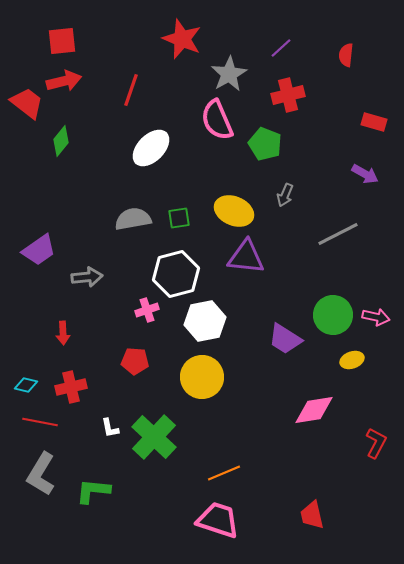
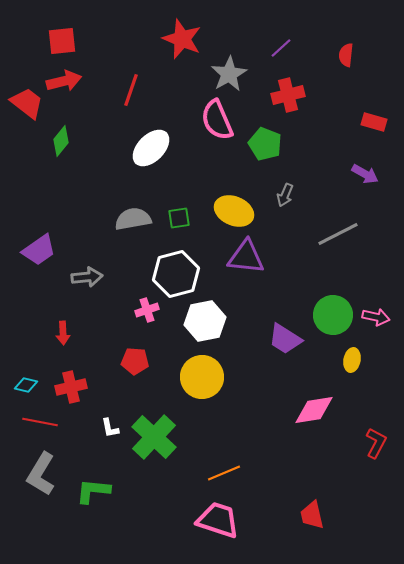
yellow ellipse at (352, 360): rotated 60 degrees counterclockwise
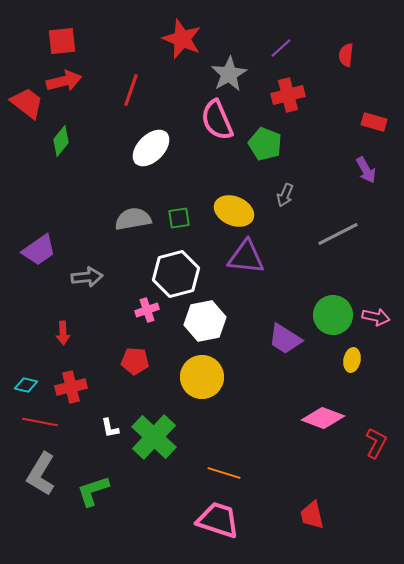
purple arrow at (365, 174): moved 1 px right, 4 px up; rotated 32 degrees clockwise
pink diamond at (314, 410): moved 9 px right, 8 px down; rotated 30 degrees clockwise
orange line at (224, 473): rotated 40 degrees clockwise
green L-shape at (93, 491): rotated 24 degrees counterclockwise
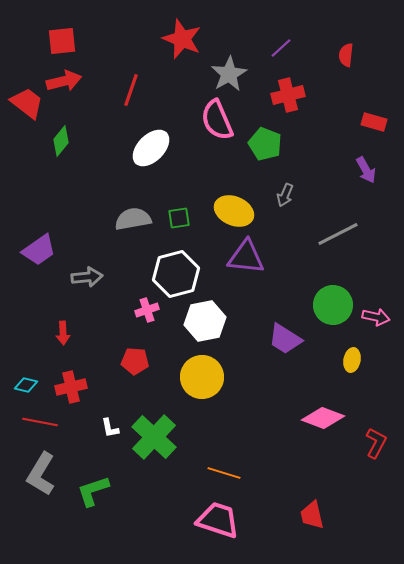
green circle at (333, 315): moved 10 px up
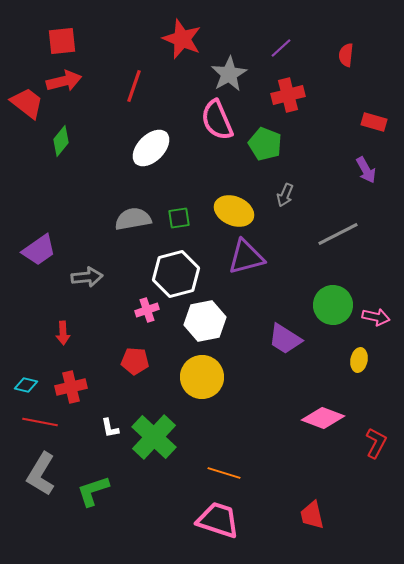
red line at (131, 90): moved 3 px right, 4 px up
purple triangle at (246, 257): rotated 21 degrees counterclockwise
yellow ellipse at (352, 360): moved 7 px right
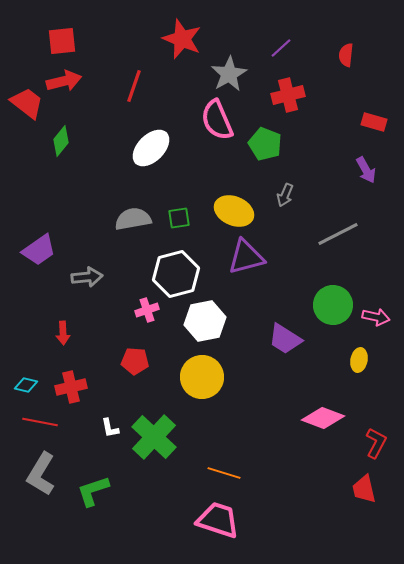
red trapezoid at (312, 515): moved 52 px right, 26 px up
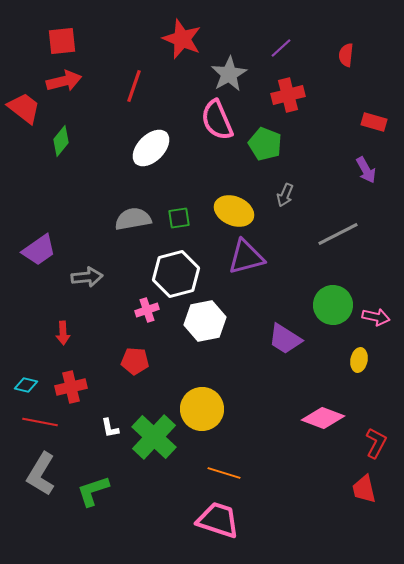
red trapezoid at (27, 103): moved 3 px left, 5 px down
yellow circle at (202, 377): moved 32 px down
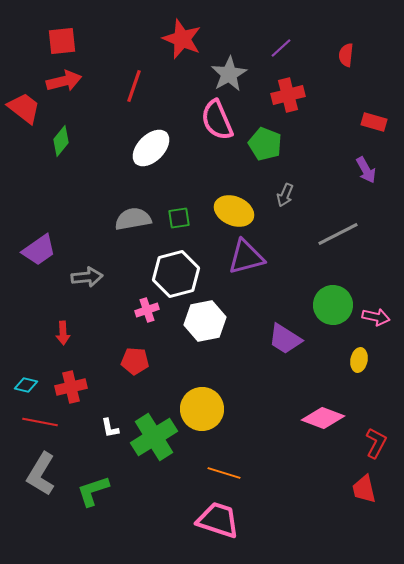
green cross at (154, 437): rotated 15 degrees clockwise
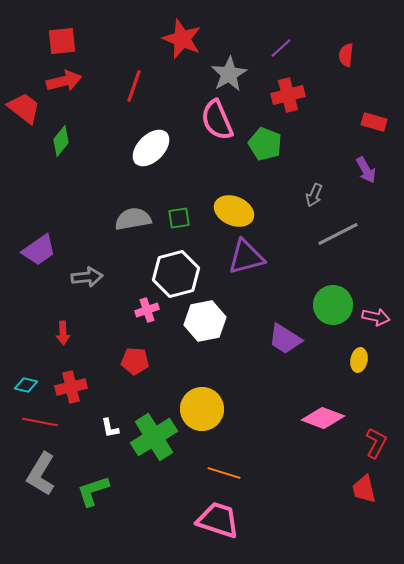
gray arrow at (285, 195): moved 29 px right
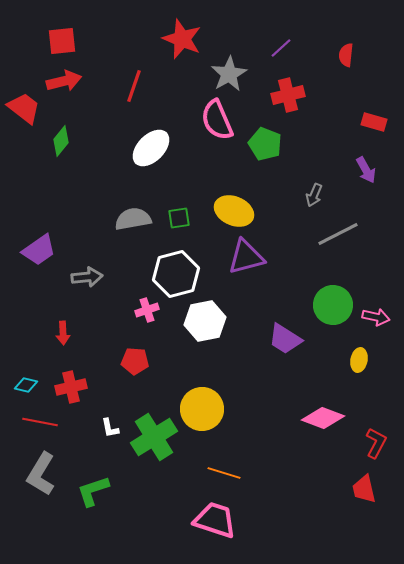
pink trapezoid at (218, 520): moved 3 px left
